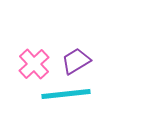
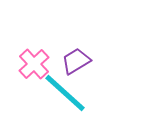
cyan line: moved 1 px left, 1 px up; rotated 48 degrees clockwise
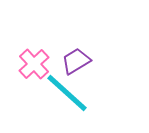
cyan line: moved 2 px right
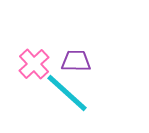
purple trapezoid: rotated 32 degrees clockwise
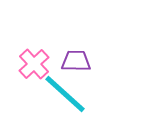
cyan line: moved 2 px left, 1 px down
